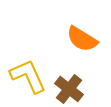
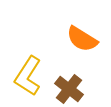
yellow L-shape: rotated 123 degrees counterclockwise
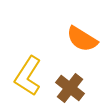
brown cross: moved 1 px right, 1 px up
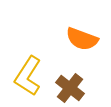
orange semicircle: rotated 12 degrees counterclockwise
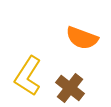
orange semicircle: moved 1 px up
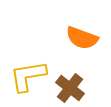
yellow L-shape: rotated 48 degrees clockwise
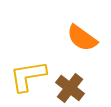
orange semicircle: rotated 16 degrees clockwise
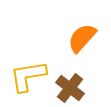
orange semicircle: rotated 96 degrees clockwise
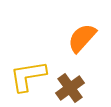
brown cross: rotated 16 degrees clockwise
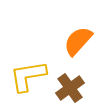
orange semicircle: moved 4 px left, 3 px down
